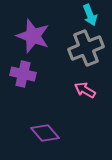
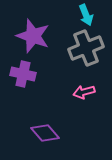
cyan arrow: moved 4 px left
pink arrow: moved 1 px left, 2 px down; rotated 45 degrees counterclockwise
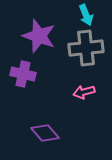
purple star: moved 6 px right
gray cross: rotated 16 degrees clockwise
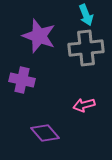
purple cross: moved 1 px left, 6 px down
pink arrow: moved 13 px down
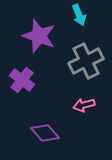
cyan arrow: moved 7 px left
gray cross: moved 13 px down; rotated 20 degrees counterclockwise
purple cross: rotated 25 degrees clockwise
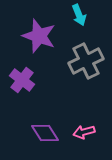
pink arrow: moved 27 px down
purple diamond: rotated 8 degrees clockwise
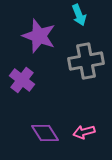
gray cross: rotated 16 degrees clockwise
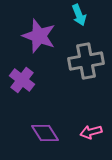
pink arrow: moved 7 px right
